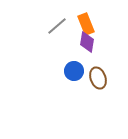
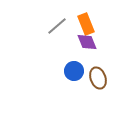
purple diamond: rotated 30 degrees counterclockwise
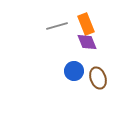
gray line: rotated 25 degrees clockwise
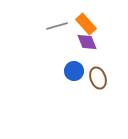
orange rectangle: rotated 20 degrees counterclockwise
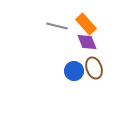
gray line: rotated 30 degrees clockwise
brown ellipse: moved 4 px left, 10 px up
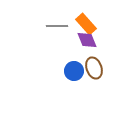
gray line: rotated 15 degrees counterclockwise
purple diamond: moved 2 px up
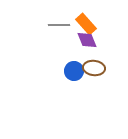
gray line: moved 2 px right, 1 px up
brown ellipse: rotated 65 degrees counterclockwise
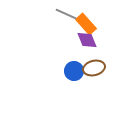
gray line: moved 7 px right, 11 px up; rotated 25 degrees clockwise
brown ellipse: rotated 20 degrees counterclockwise
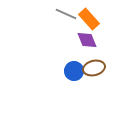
orange rectangle: moved 3 px right, 5 px up
